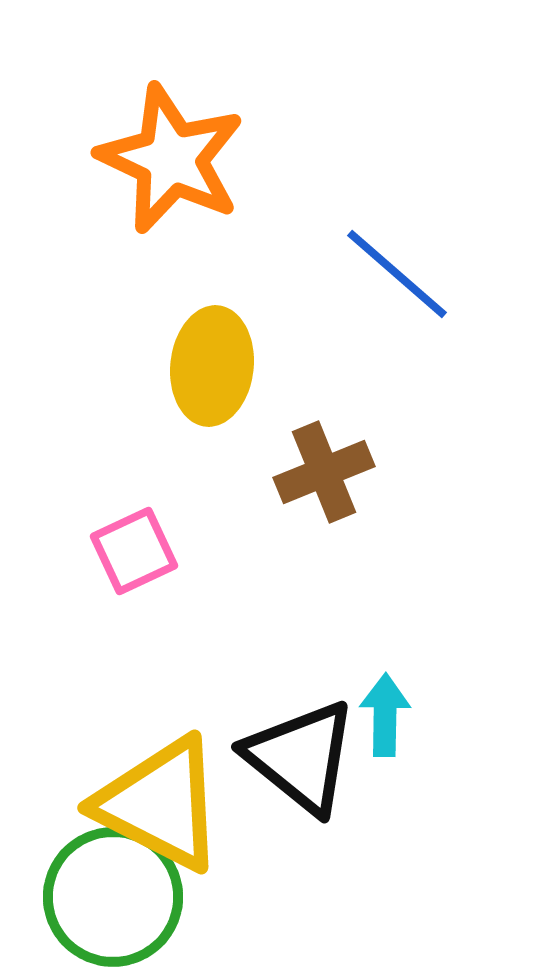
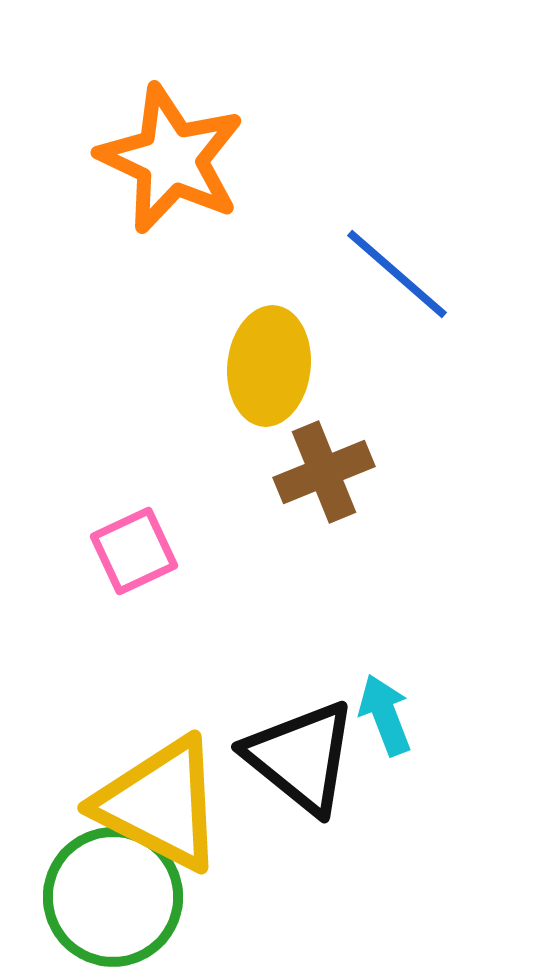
yellow ellipse: moved 57 px right
cyan arrow: rotated 22 degrees counterclockwise
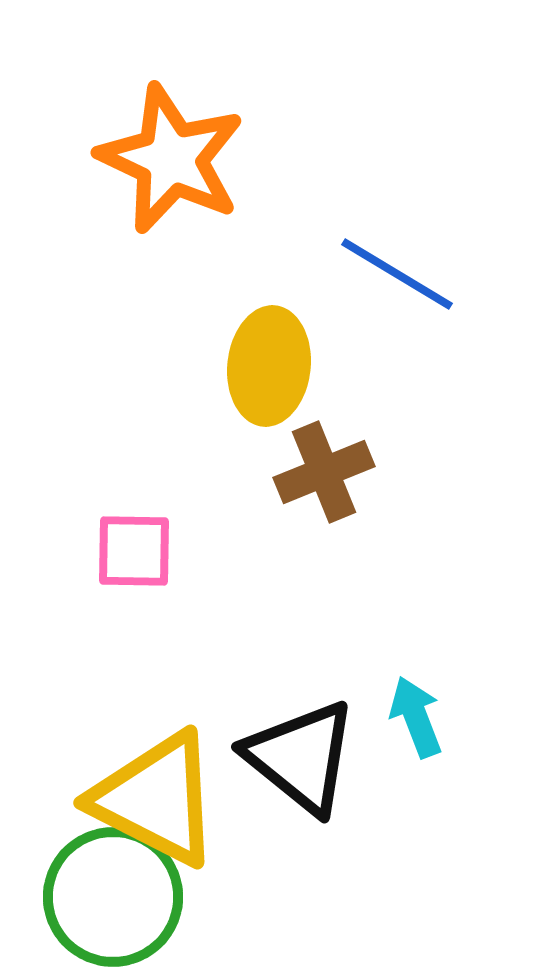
blue line: rotated 10 degrees counterclockwise
pink square: rotated 26 degrees clockwise
cyan arrow: moved 31 px right, 2 px down
yellow triangle: moved 4 px left, 5 px up
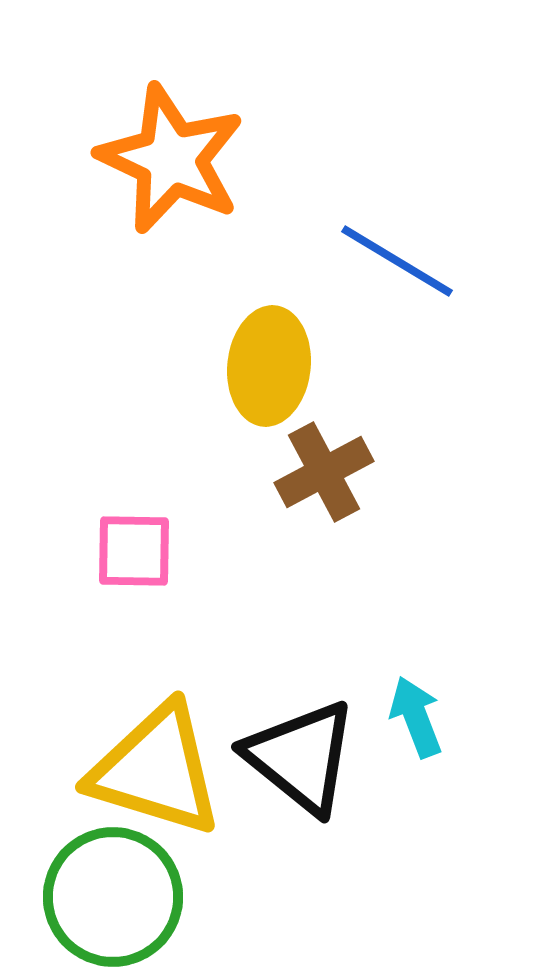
blue line: moved 13 px up
brown cross: rotated 6 degrees counterclockwise
yellow triangle: moved 29 px up; rotated 10 degrees counterclockwise
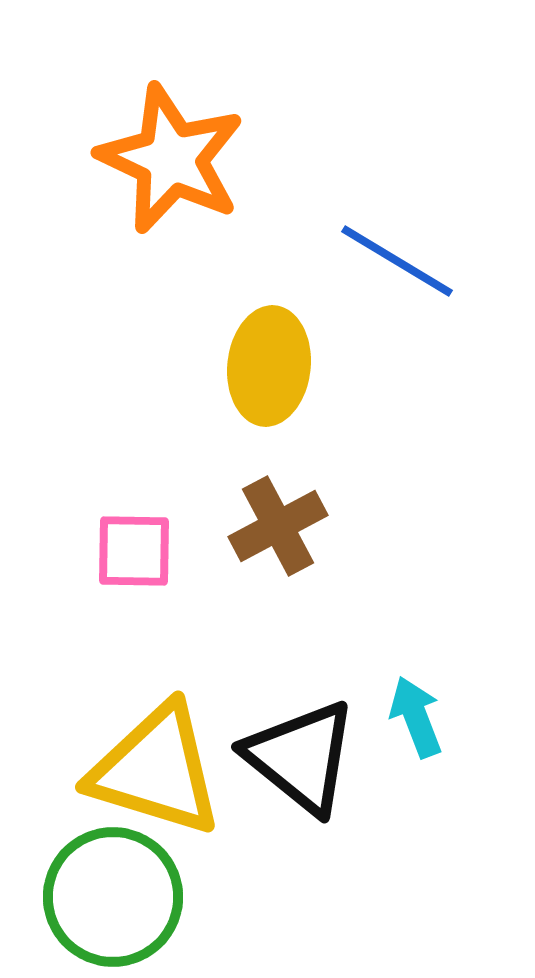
brown cross: moved 46 px left, 54 px down
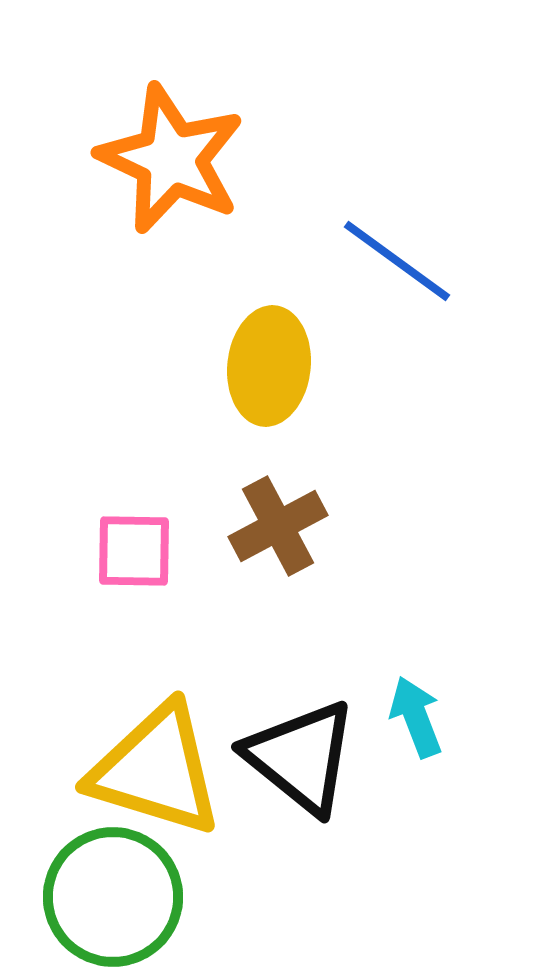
blue line: rotated 5 degrees clockwise
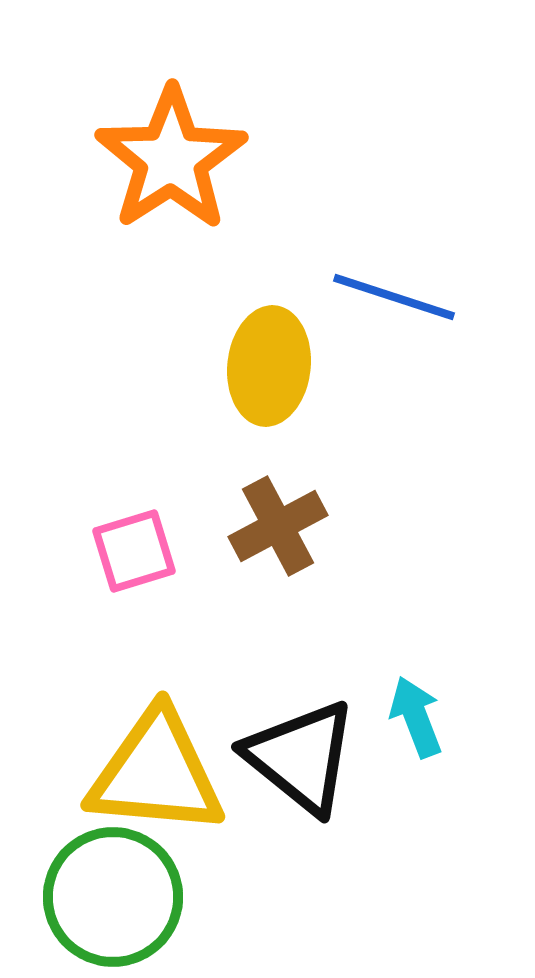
orange star: rotated 14 degrees clockwise
blue line: moved 3 px left, 36 px down; rotated 18 degrees counterclockwise
pink square: rotated 18 degrees counterclockwise
yellow triangle: moved 3 px down; rotated 12 degrees counterclockwise
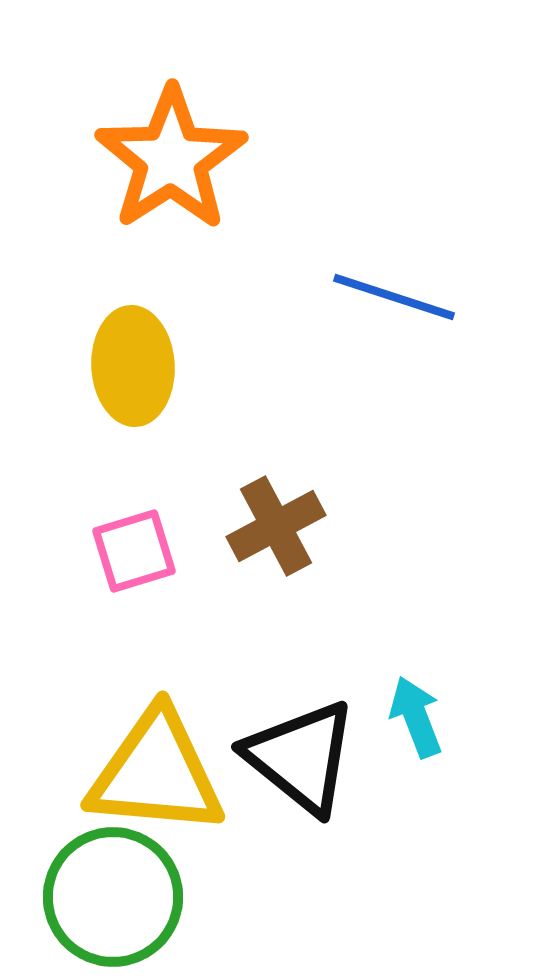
yellow ellipse: moved 136 px left; rotated 9 degrees counterclockwise
brown cross: moved 2 px left
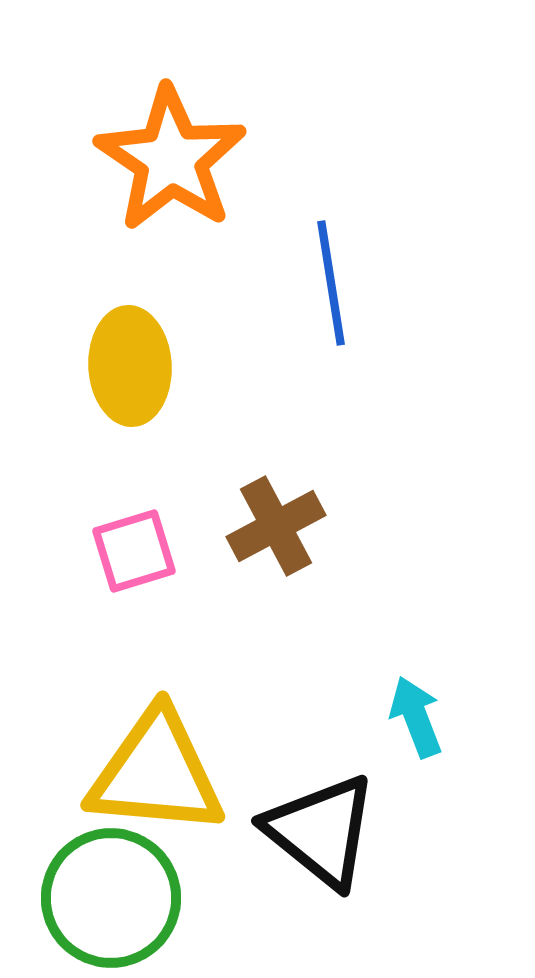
orange star: rotated 5 degrees counterclockwise
blue line: moved 63 px left, 14 px up; rotated 63 degrees clockwise
yellow ellipse: moved 3 px left
black triangle: moved 20 px right, 74 px down
green circle: moved 2 px left, 1 px down
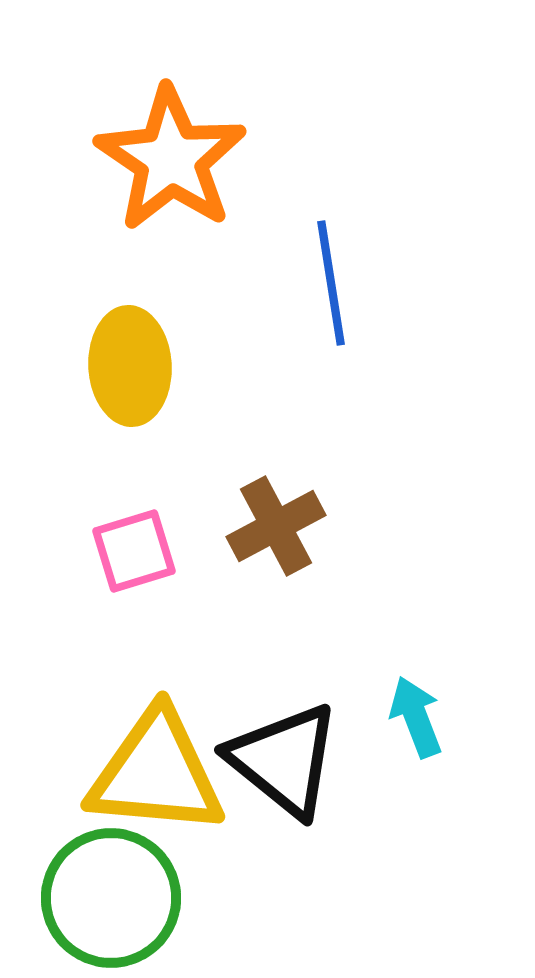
black triangle: moved 37 px left, 71 px up
